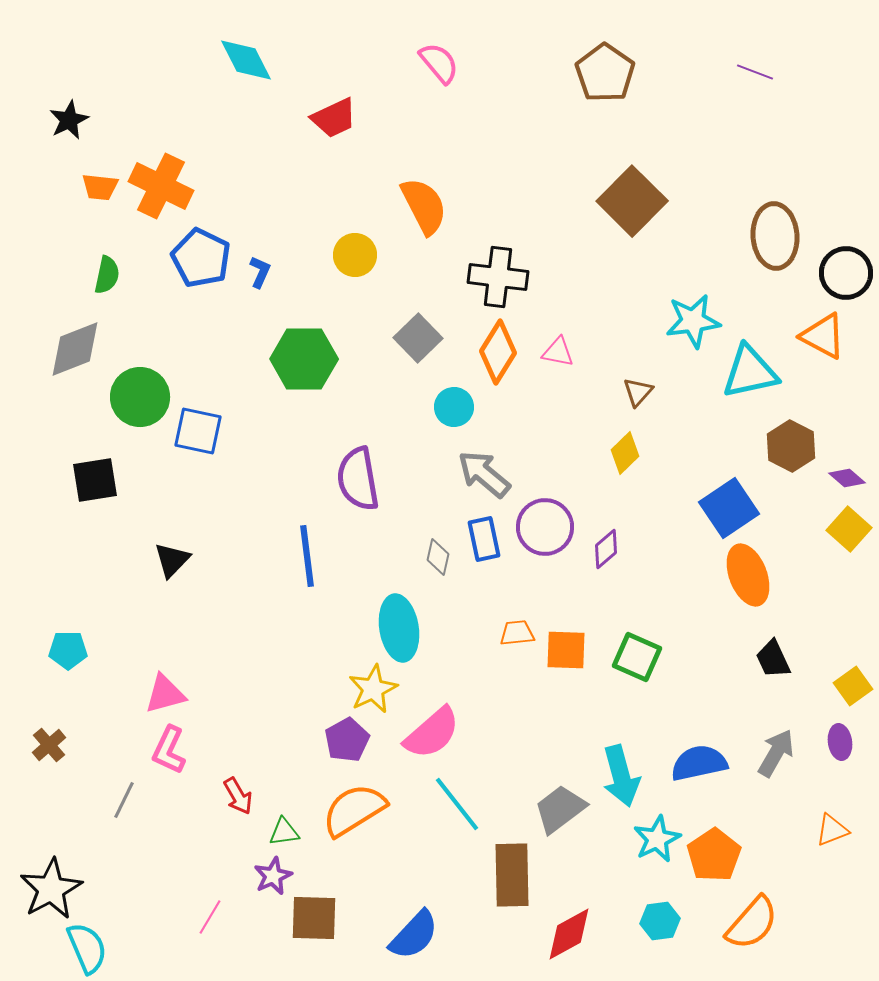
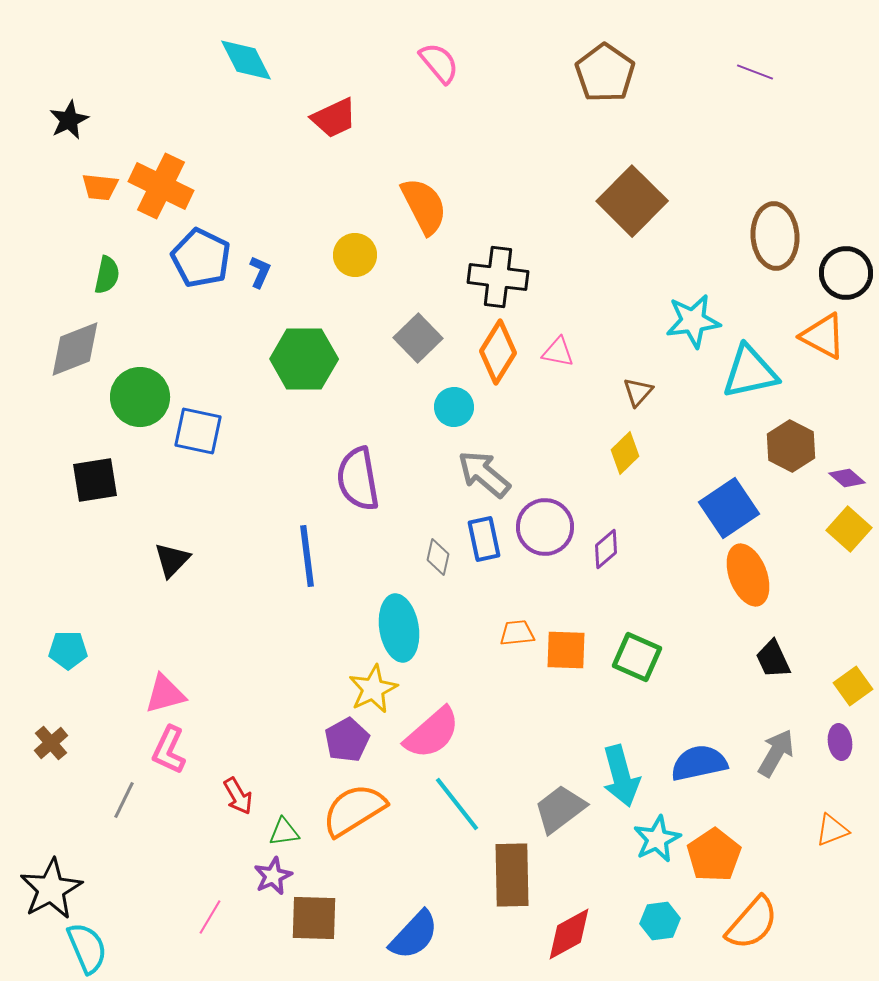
brown cross at (49, 745): moved 2 px right, 2 px up
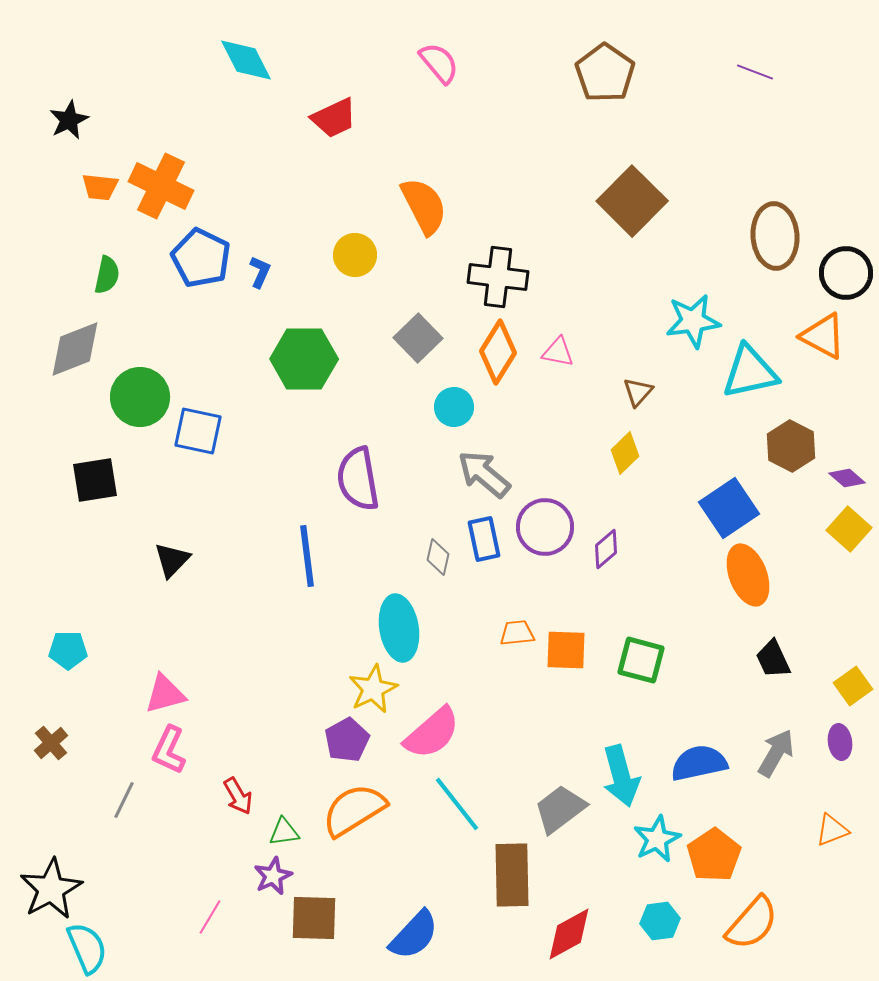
green square at (637, 657): moved 4 px right, 3 px down; rotated 9 degrees counterclockwise
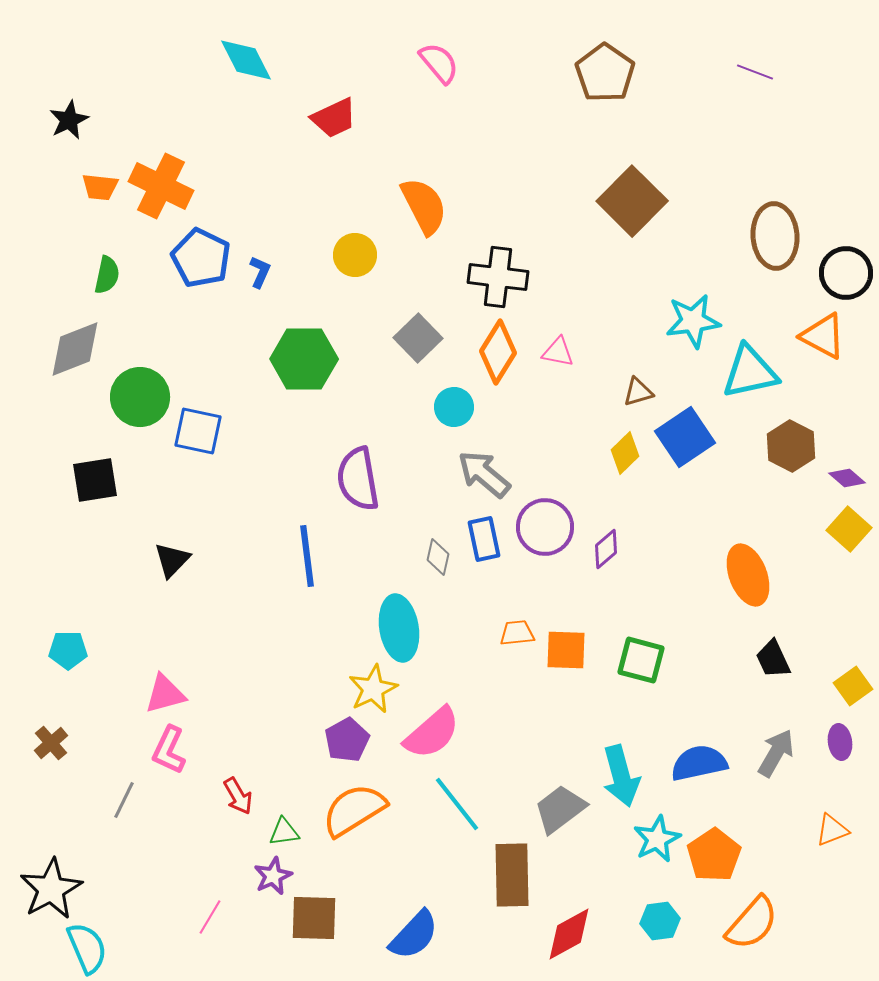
brown triangle at (638, 392): rotated 32 degrees clockwise
blue square at (729, 508): moved 44 px left, 71 px up
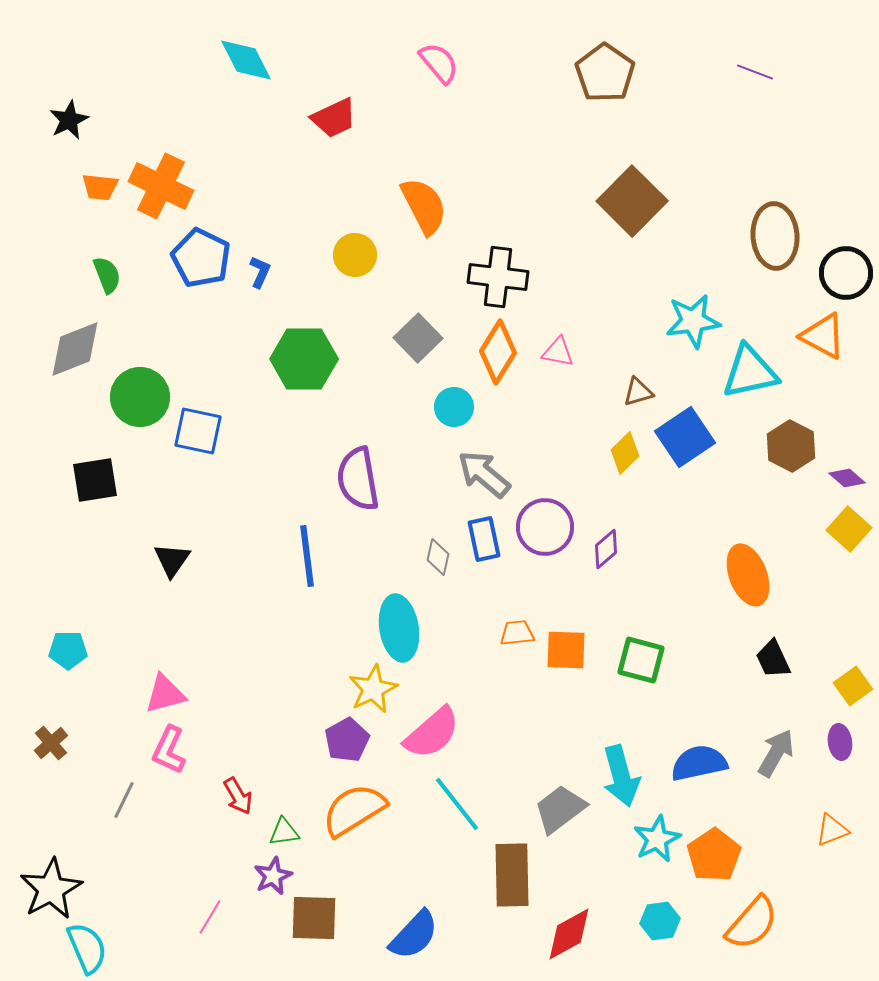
green semicircle at (107, 275): rotated 33 degrees counterclockwise
black triangle at (172, 560): rotated 9 degrees counterclockwise
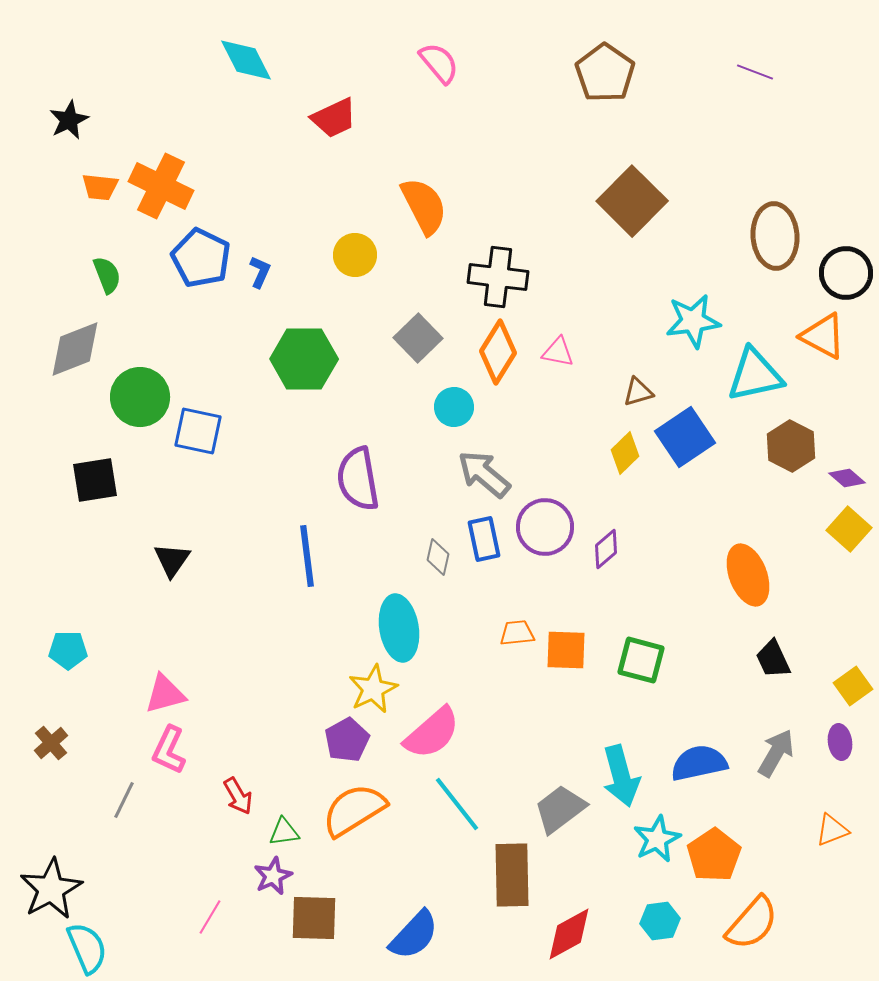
cyan triangle at (750, 372): moved 5 px right, 3 px down
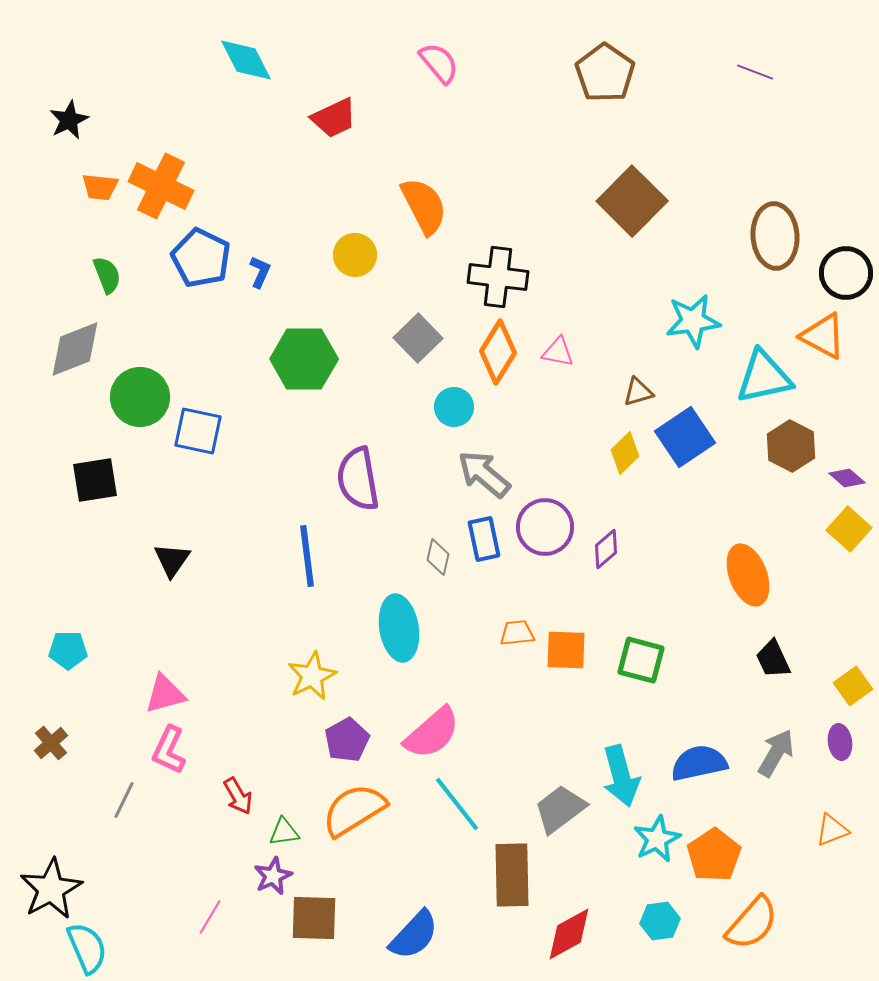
cyan triangle at (755, 375): moved 9 px right, 2 px down
yellow star at (373, 689): moved 61 px left, 13 px up
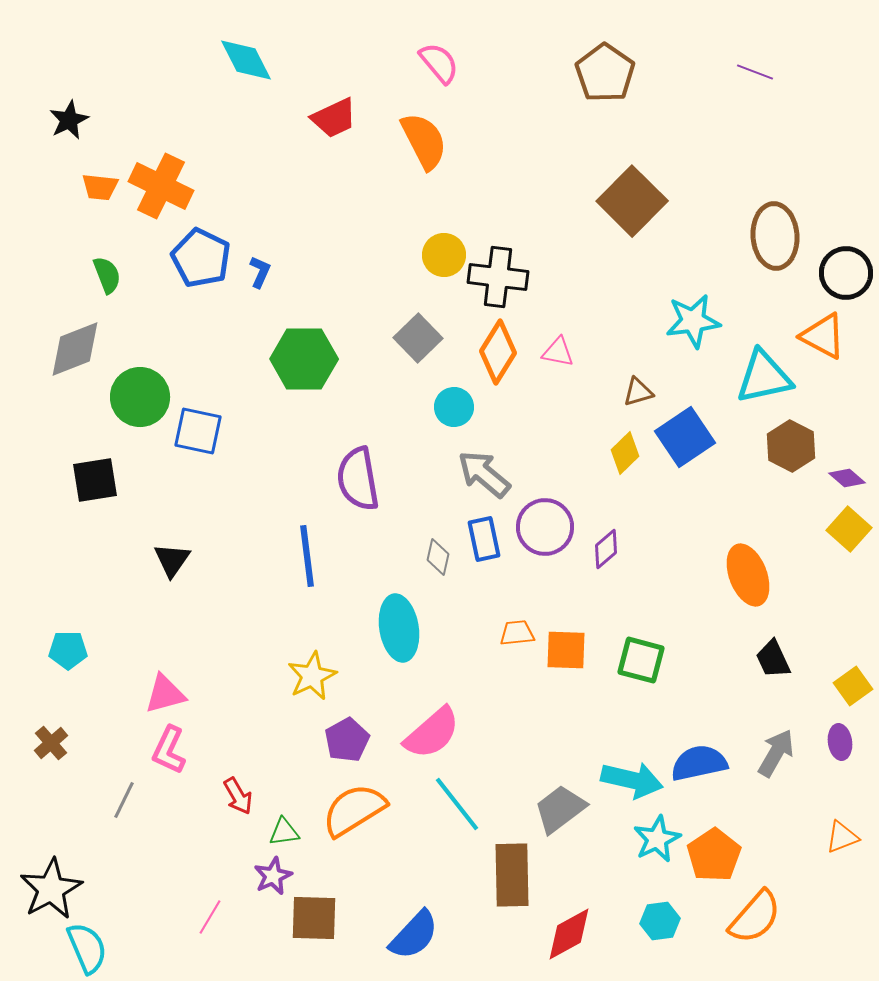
orange semicircle at (424, 206): moved 65 px up
yellow circle at (355, 255): moved 89 px right
cyan arrow at (621, 776): moved 11 px right, 4 px down; rotated 62 degrees counterclockwise
orange triangle at (832, 830): moved 10 px right, 7 px down
orange semicircle at (752, 923): moved 3 px right, 6 px up
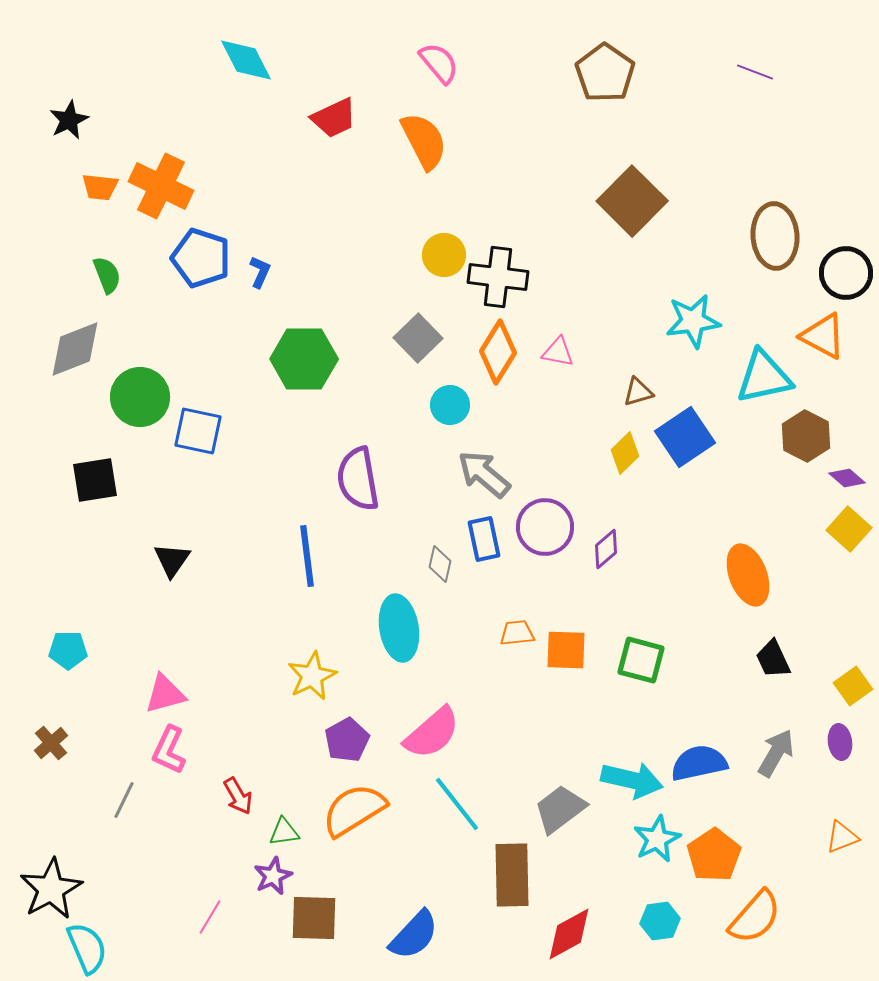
blue pentagon at (201, 258): rotated 8 degrees counterclockwise
cyan circle at (454, 407): moved 4 px left, 2 px up
brown hexagon at (791, 446): moved 15 px right, 10 px up
gray diamond at (438, 557): moved 2 px right, 7 px down
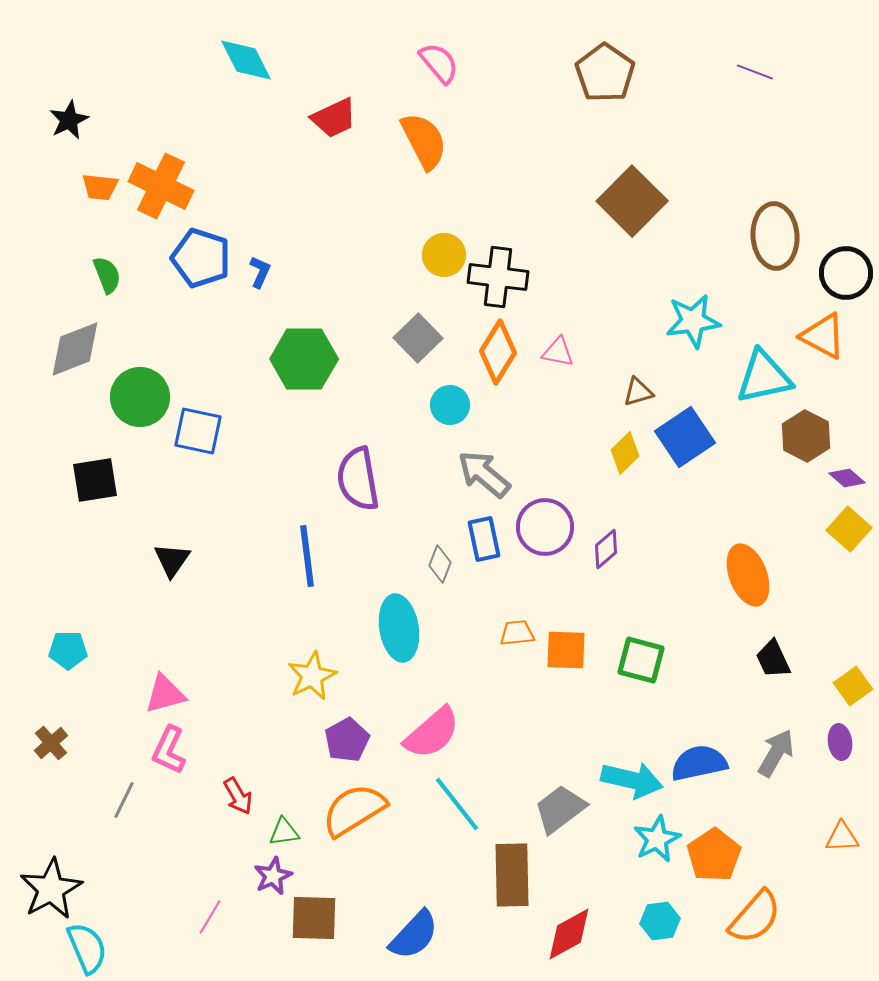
gray diamond at (440, 564): rotated 9 degrees clockwise
orange triangle at (842, 837): rotated 18 degrees clockwise
